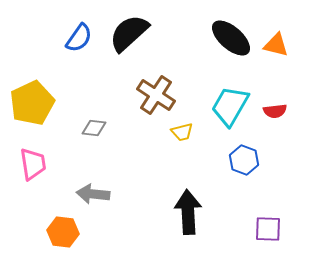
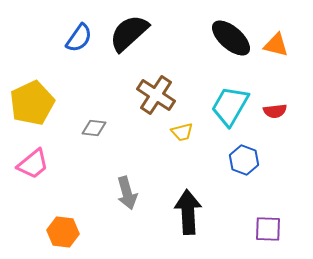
pink trapezoid: rotated 60 degrees clockwise
gray arrow: moved 34 px right, 1 px up; rotated 112 degrees counterclockwise
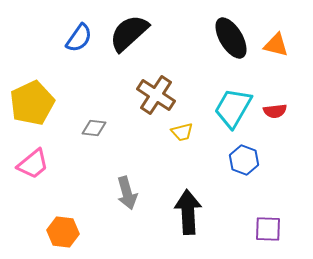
black ellipse: rotated 18 degrees clockwise
cyan trapezoid: moved 3 px right, 2 px down
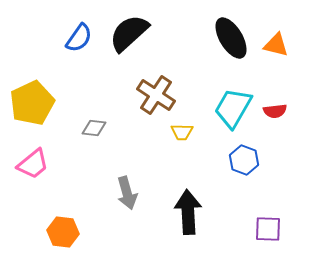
yellow trapezoid: rotated 15 degrees clockwise
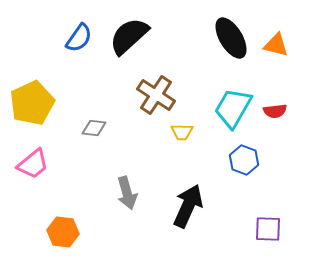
black semicircle: moved 3 px down
black arrow: moved 6 px up; rotated 27 degrees clockwise
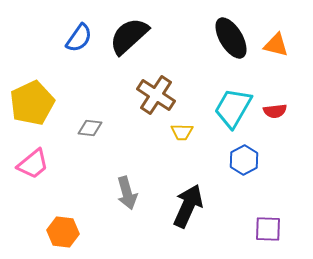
gray diamond: moved 4 px left
blue hexagon: rotated 12 degrees clockwise
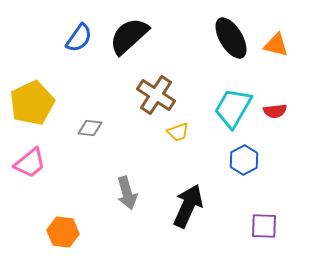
yellow trapezoid: moved 4 px left; rotated 20 degrees counterclockwise
pink trapezoid: moved 3 px left, 1 px up
purple square: moved 4 px left, 3 px up
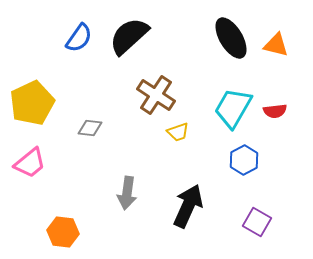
gray arrow: rotated 24 degrees clockwise
purple square: moved 7 px left, 4 px up; rotated 28 degrees clockwise
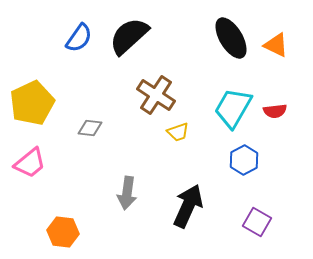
orange triangle: rotated 12 degrees clockwise
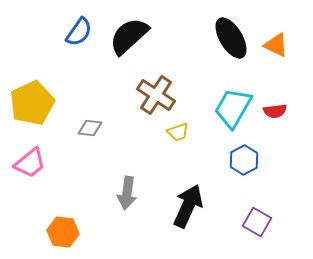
blue semicircle: moved 6 px up
